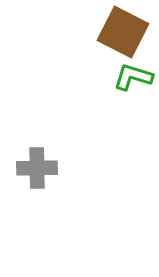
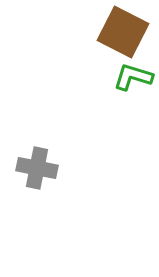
gray cross: rotated 12 degrees clockwise
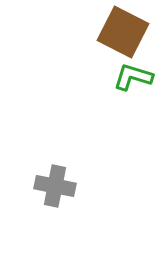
gray cross: moved 18 px right, 18 px down
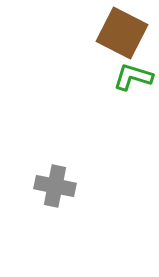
brown square: moved 1 px left, 1 px down
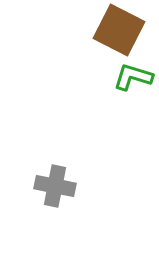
brown square: moved 3 px left, 3 px up
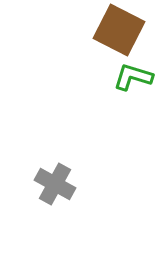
gray cross: moved 2 px up; rotated 18 degrees clockwise
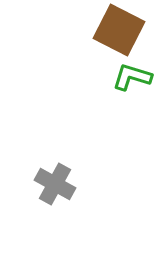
green L-shape: moved 1 px left
